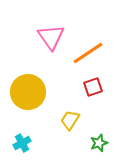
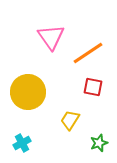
red square: rotated 30 degrees clockwise
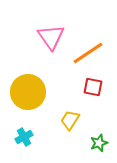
cyan cross: moved 2 px right, 6 px up
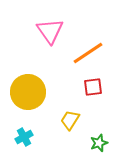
pink triangle: moved 1 px left, 6 px up
red square: rotated 18 degrees counterclockwise
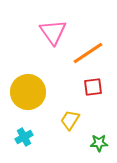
pink triangle: moved 3 px right, 1 px down
green star: rotated 18 degrees clockwise
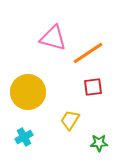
pink triangle: moved 6 px down; rotated 40 degrees counterclockwise
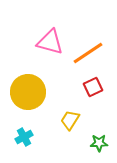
pink triangle: moved 3 px left, 4 px down
red square: rotated 18 degrees counterclockwise
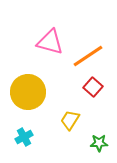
orange line: moved 3 px down
red square: rotated 24 degrees counterclockwise
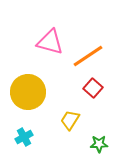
red square: moved 1 px down
green star: moved 1 px down
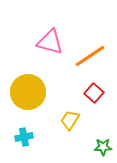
orange line: moved 2 px right
red square: moved 1 px right, 5 px down
cyan cross: rotated 18 degrees clockwise
green star: moved 4 px right, 3 px down
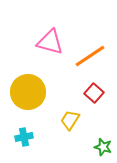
green star: rotated 18 degrees clockwise
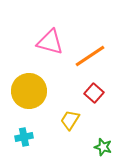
yellow circle: moved 1 px right, 1 px up
